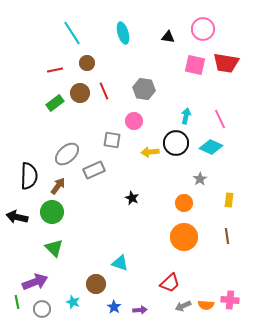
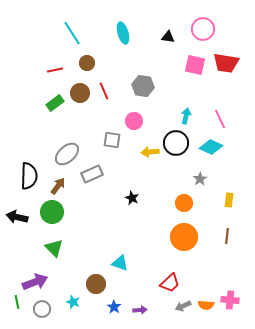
gray hexagon at (144, 89): moved 1 px left, 3 px up
gray rectangle at (94, 170): moved 2 px left, 4 px down
brown line at (227, 236): rotated 14 degrees clockwise
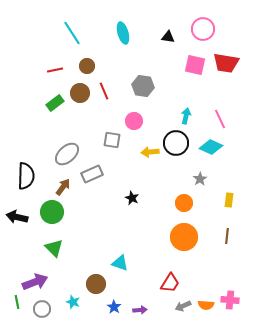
brown circle at (87, 63): moved 3 px down
black semicircle at (29, 176): moved 3 px left
brown arrow at (58, 186): moved 5 px right, 1 px down
red trapezoid at (170, 283): rotated 15 degrees counterclockwise
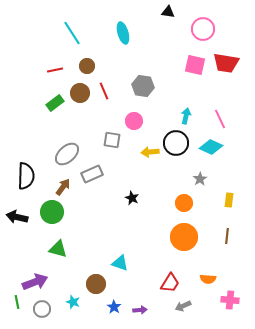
black triangle at (168, 37): moved 25 px up
green triangle at (54, 248): moved 4 px right, 1 px down; rotated 30 degrees counterclockwise
orange semicircle at (206, 305): moved 2 px right, 26 px up
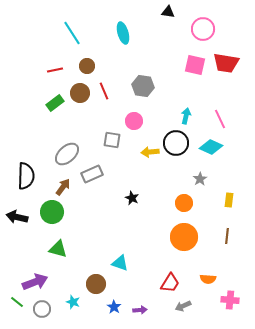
green line at (17, 302): rotated 40 degrees counterclockwise
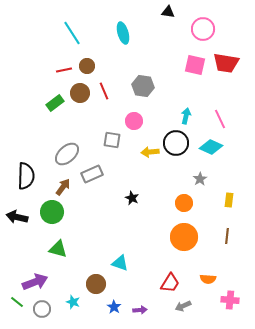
red line at (55, 70): moved 9 px right
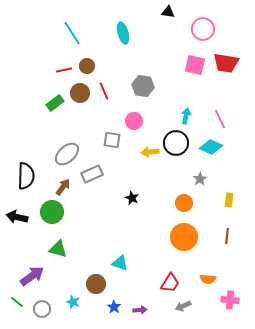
purple arrow at (35, 282): moved 3 px left, 6 px up; rotated 15 degrees counterclockwise
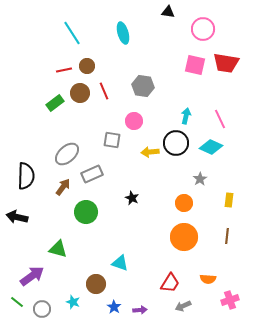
green circle at (52, 212): moved 34 px right
pink cross at (230, 300): rotated 24 degrees counterclockwise
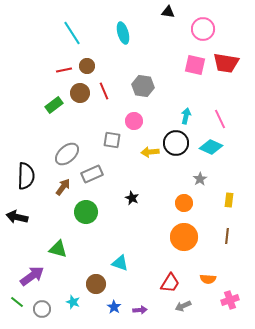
green rectangle at (55, 103): moved 1 px left, 2 px down
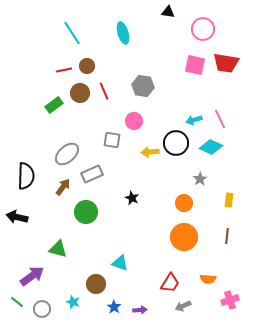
cyan arrow at (186, 116): moved 8 px right, 4 px down; rotated 119 degrees counterclockwise
